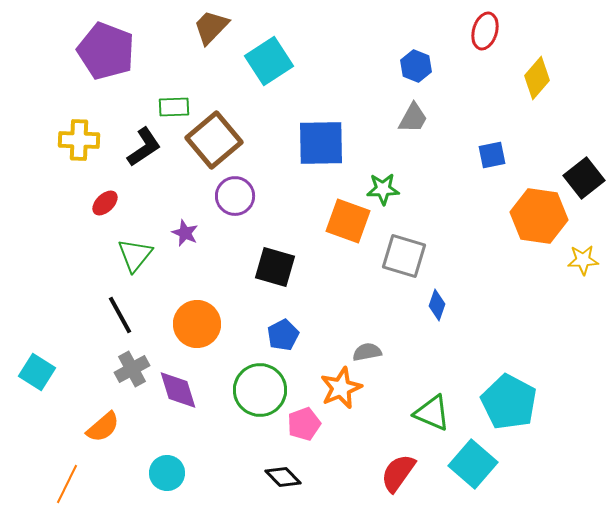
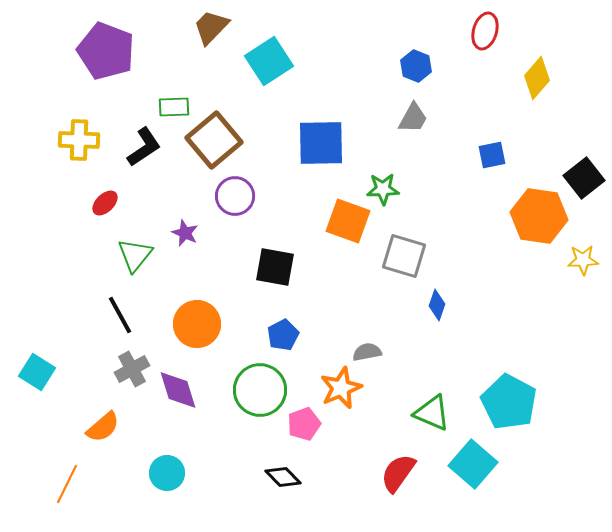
black square at (275, 267): rotated 6 degrees counterclockwise
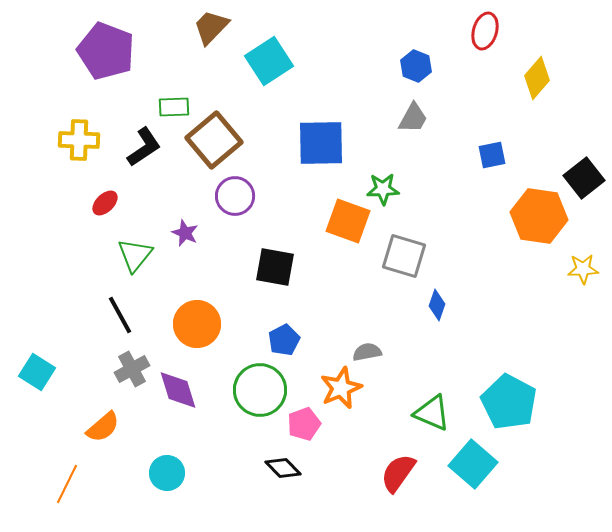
yellow star at (583, 260): moved 9 px down
blue pentagon at (283, 335): moved 1 px right, 5 px down
black diamond at (283, 477): moved 9 px up
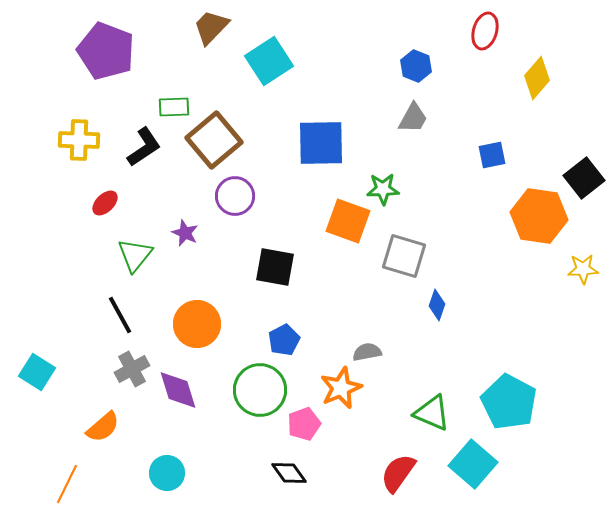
black diamond at (283, 468): moved 6 px right, 5 px down; rotated 9 degrees clockwise
